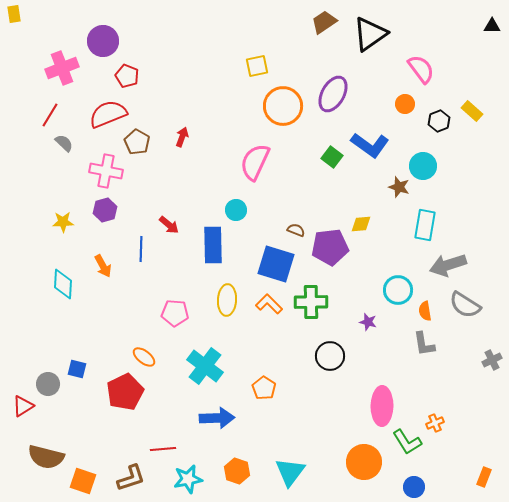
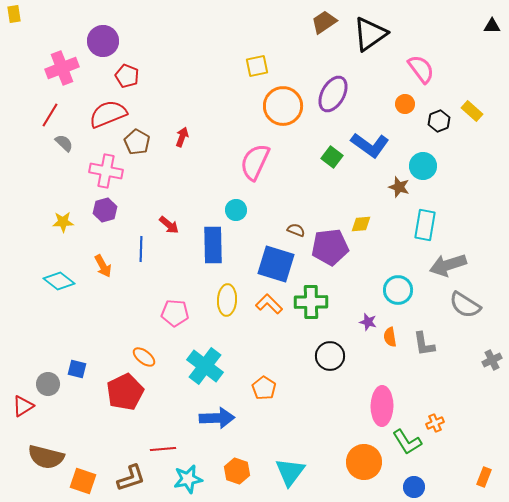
cyan diamond at (63, 284): moved 4 px left, 3 px up; rotated 56 degrees counterclockwise
orange semicircle at (425, 311): moved 35 px left, 26 px down
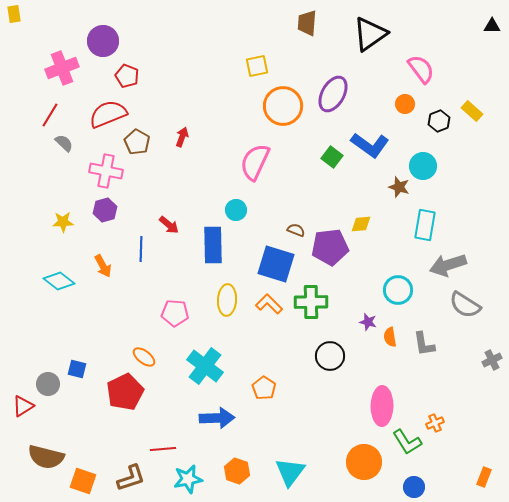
brown trapezoid at (324, 22): moved 17 px left, 1 px down; rotated 52 degrees counterclockwise
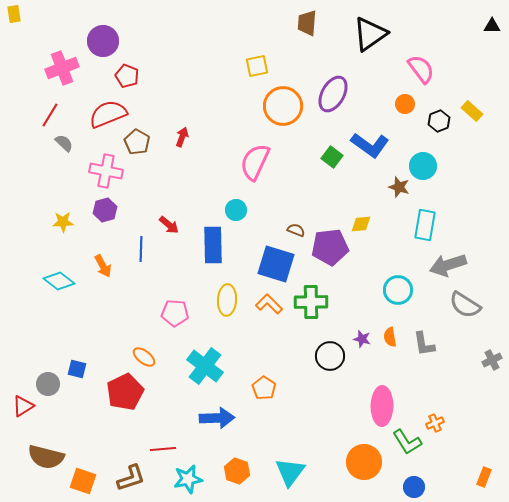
purple star at (368, 322): moved 6 px left, 17 px down
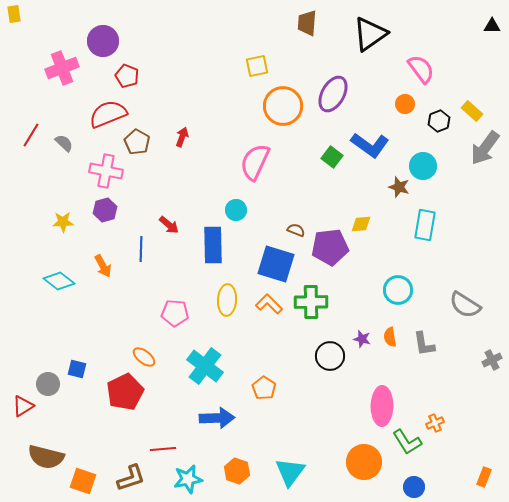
red line at (50, 115): moved 19 px left, 20 px down
gray arrow at (448, 265): moved 37 px right, 117 px up; rotated 36 degrees counterclockwise
